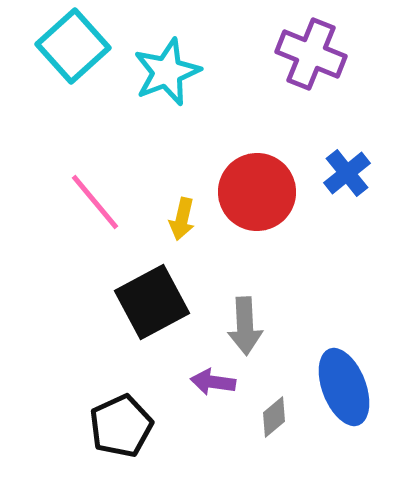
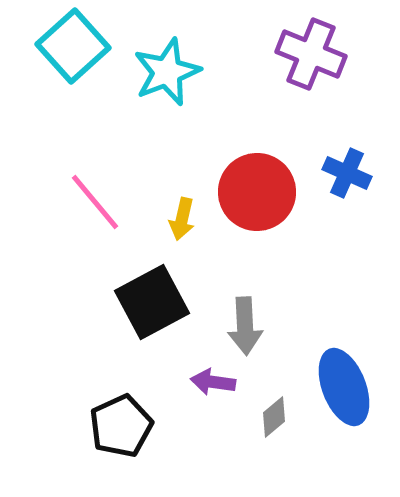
blue cross: rotated 27 degrees counterclockwise
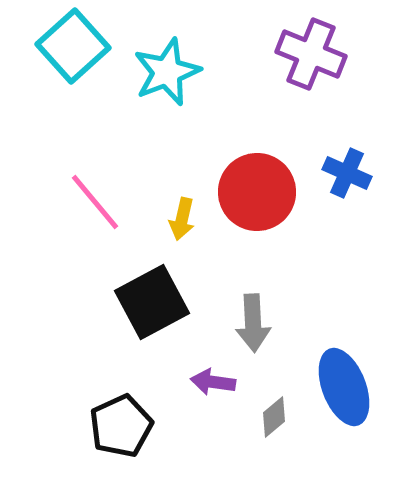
gray arrow: moved 8 px right, 3 px up
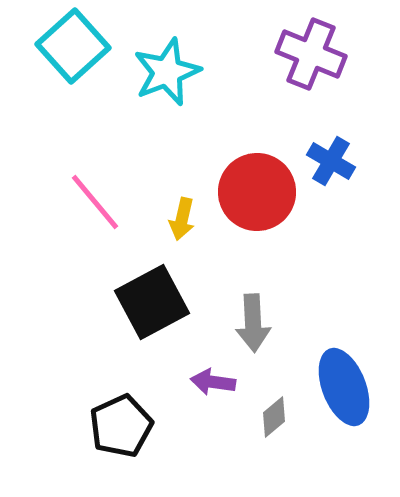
blue cross: moved 16 px left, 12 px up; rotated 6 degrees clockwise
